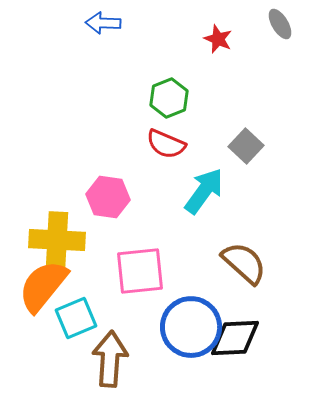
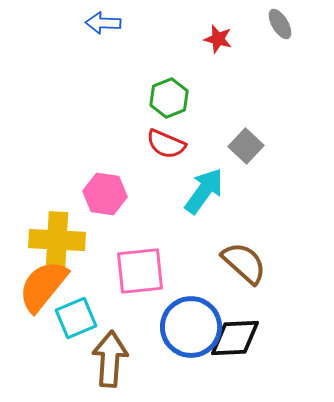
red star: rotated 8 degrees counterclockwise
pink hexagon: moved 3 px left, 3 px up
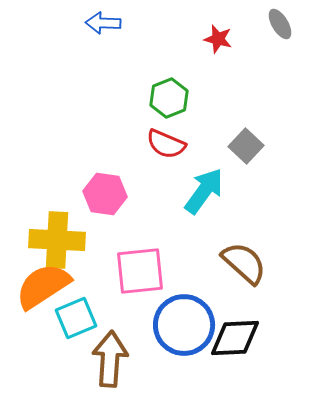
orange semicircle: rotated 18 degrees clockwise
blue circle: moved 7 px left, 2 px up
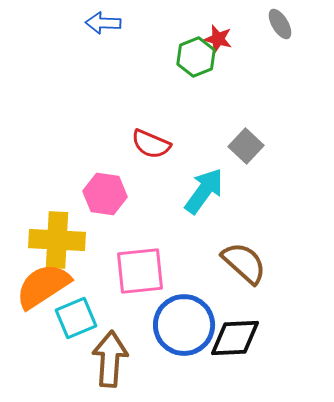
green hexagon: moved 27 px right, 41 px up
red semicircle: moved 15 px left
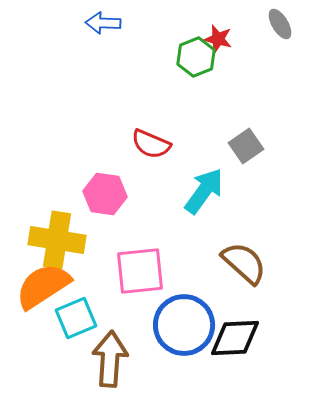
gray square: rotated 12 degrees clockwise
yellow cross: rotated 6 degrees clockwise
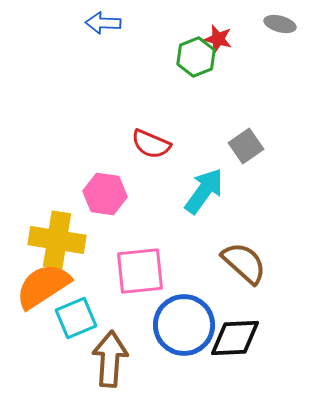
gray ellipse: rotated 44 degrees counterclockwise
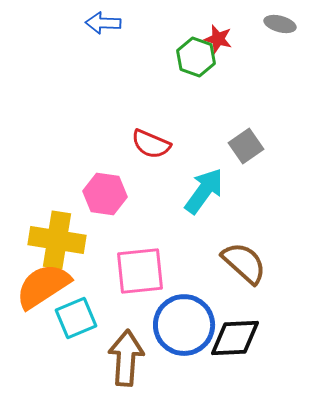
green hexagon: rotated 18 degrees counterclockwise
brown arrow: moved 16 px right, 1 px up
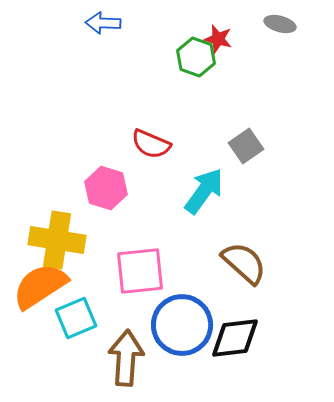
pink hexagon: moved 1 px right, 6 px up; rotated 9 degrees clockwise
orange semicircle: moved 3 px left
blue circle: moved 2 px left
black diamond: rotated 4 degrees counterclockwise
